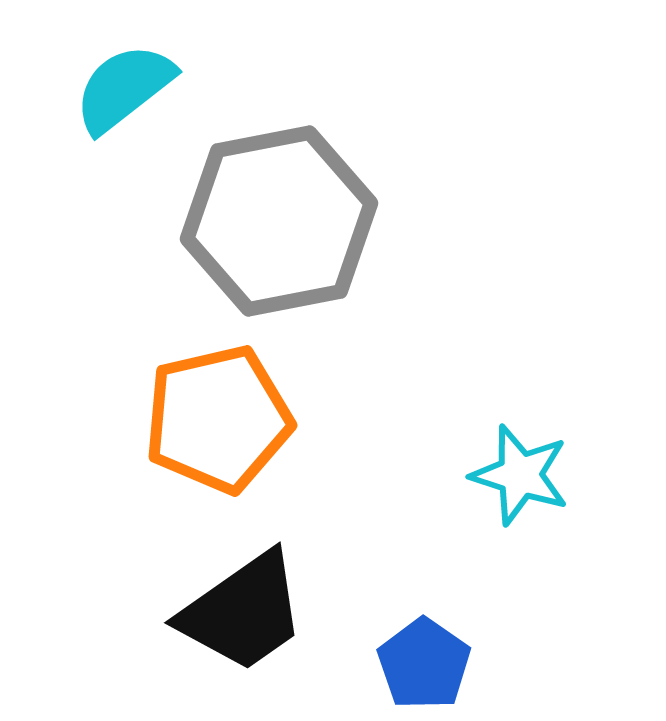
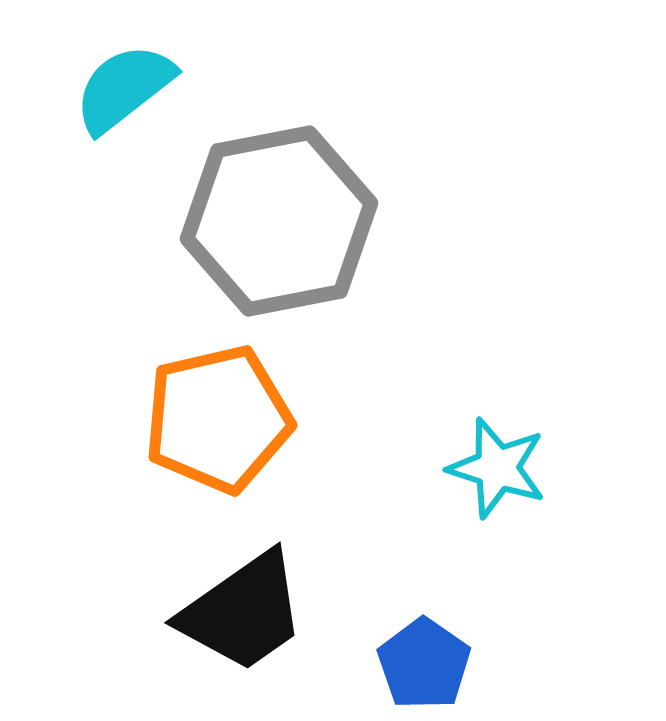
cyan star: moved 23 px left, 7 px up
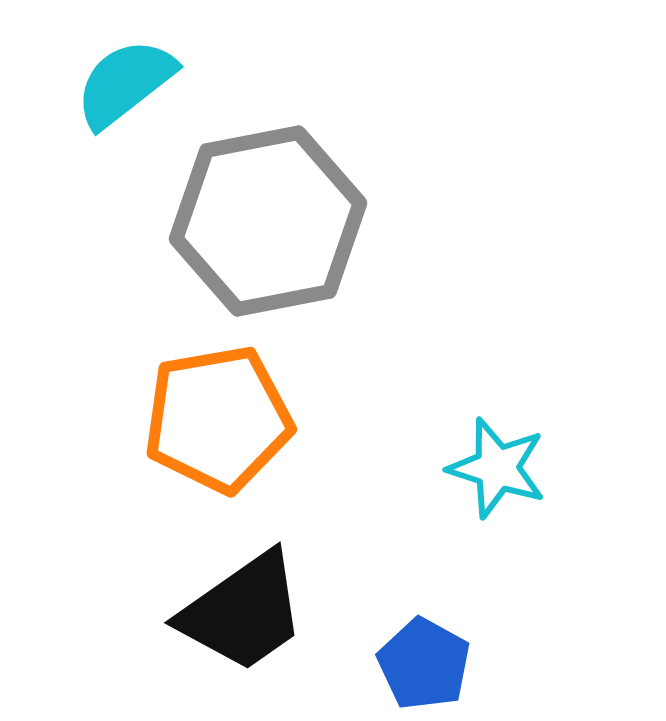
cyan semicircle: moved 1 px right, 5 px up
gray hexagon: moved 11 px left
orange pentagon: rotated 3 degrees clockwise
blue pentagon: rotated 6 degrees counterclockwise
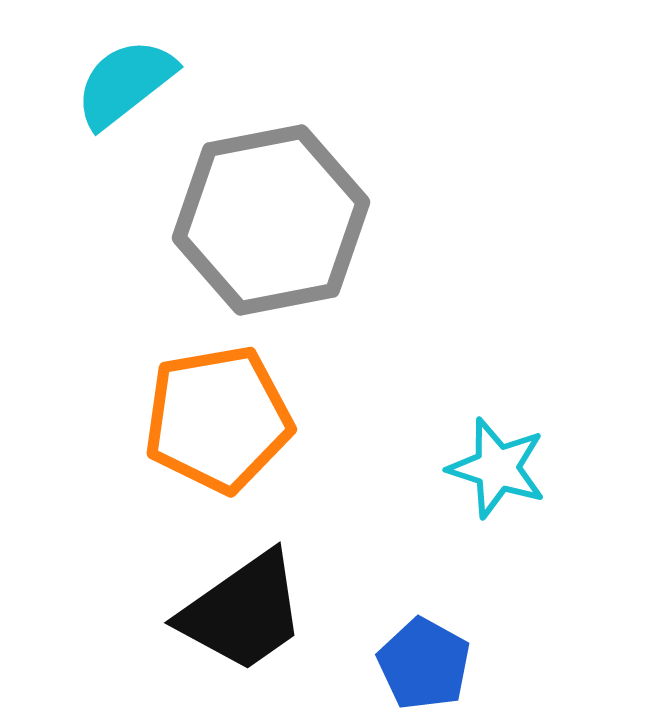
gray hexagon: moved 3 px right, 1 px up
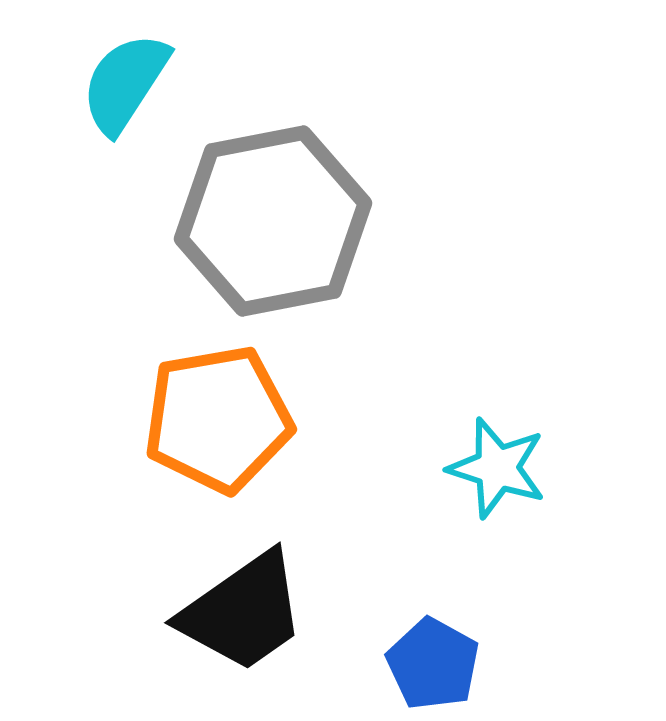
cyan semicircle: rotated 19 degrees counterclockwise
gray hexagon: moved 2 px right, 1 px down
blue pentagon: moved 9 px right
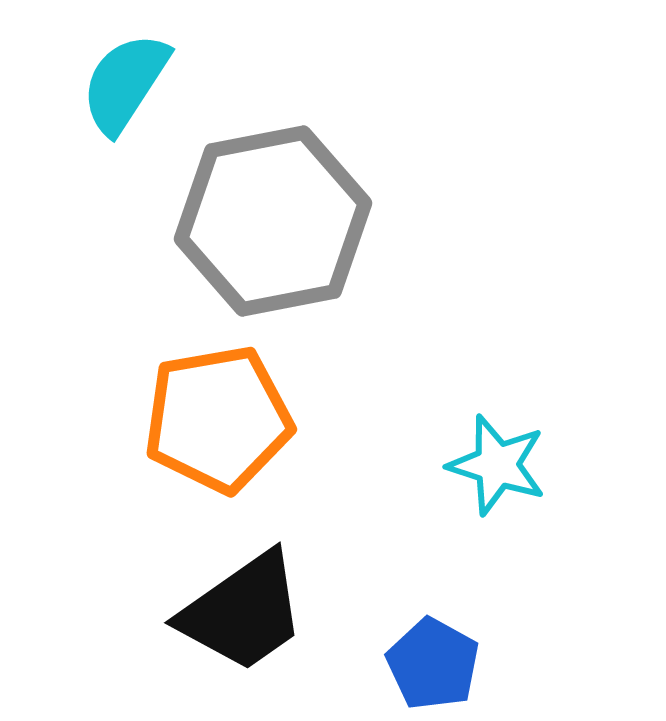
cyan star: moved 3 px up
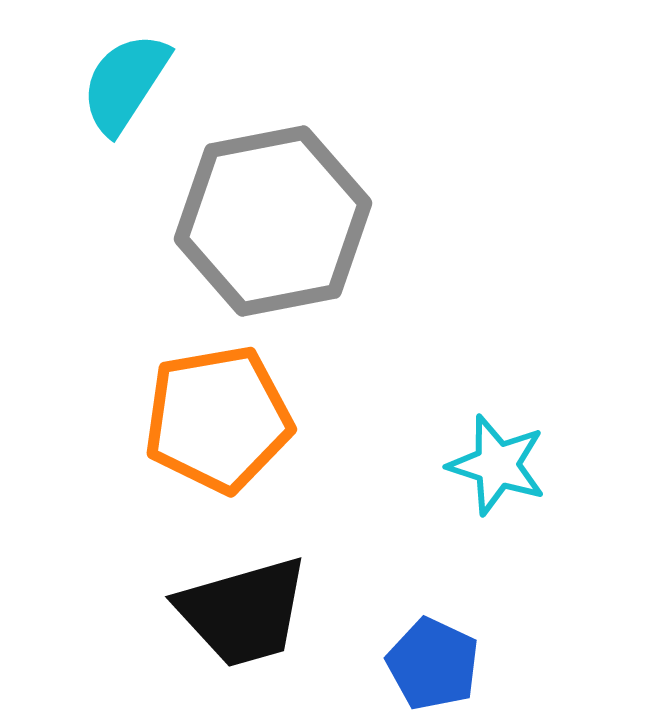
black trapezoid: rotated 19 degrees clockwise
blue pentagon: rotated 4 degrees counterclockwise
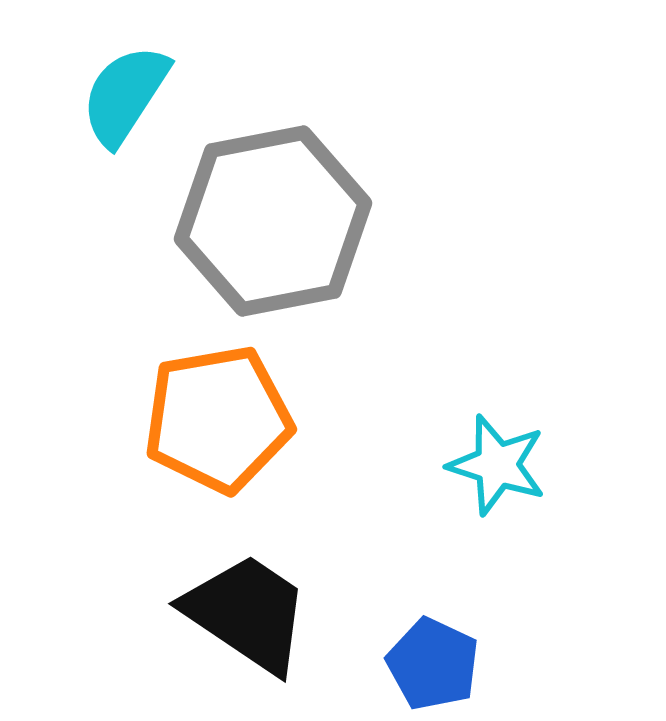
cyan semicircle: moved 12 px down
black trapezoid: moved 4 px right, 1 px down; rotated 130 degrees counterclockwise
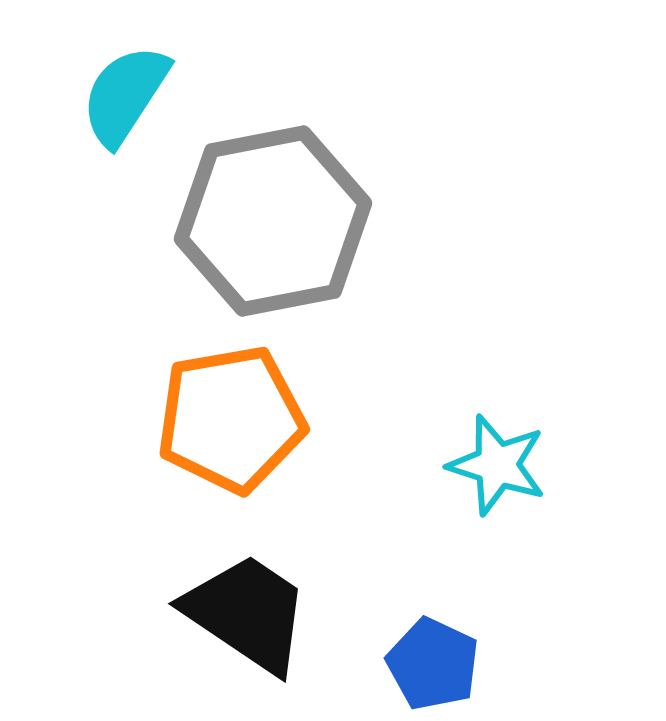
orange pentagon: moved 13 px right
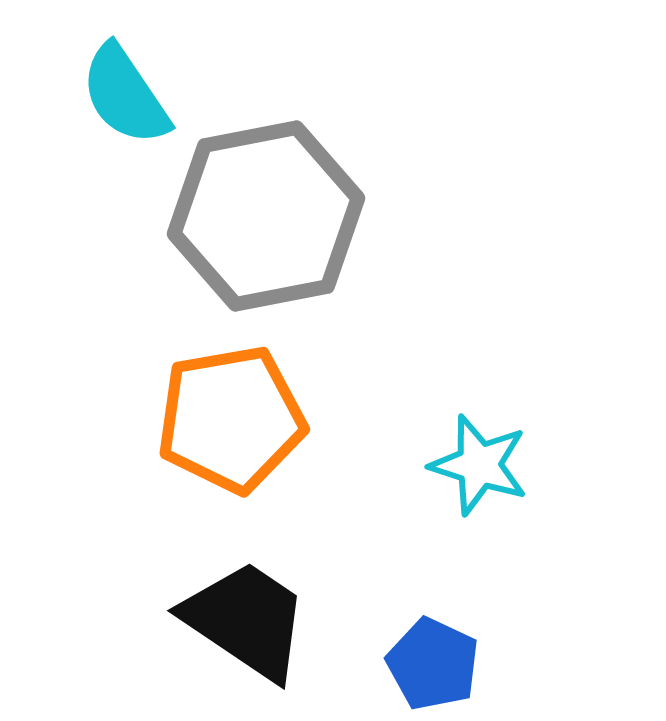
cyan semicircle: rotated 67 degrees counterclockwise
gray hexagon: moved 7 px left, 5 px up
cyan star: moved 18 px left
black trapezoid: moved 1 px left, 7 px down
